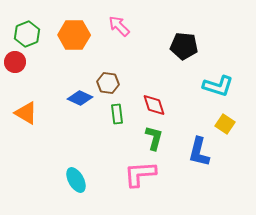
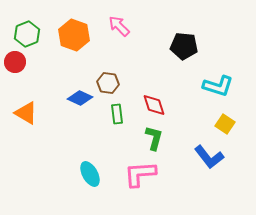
orange hexagon: rotated 20 degrees clockwise
blue L-shape: moved 10 px right, 5 px down; rotated 52 degrees counterclockwise
cyan ellipse: moved 14 px right, 6 px up
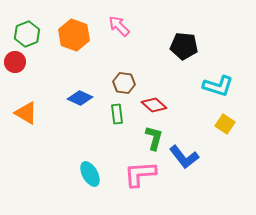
brown hexagon: moved 16 px right
red diamond: rotated 30 degrees counterclockwise
blue L-shape: moved 25 px left
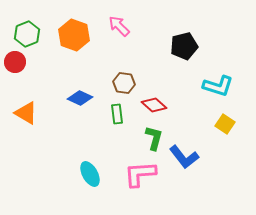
black pentagon: rotated 20 degrees counterclockwise
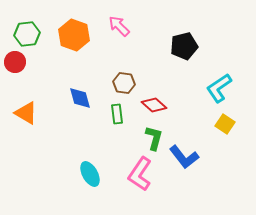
green hexagon: rotated 15 degrees clockwise
cyan L-shape: moved 1 px right, 2 px down; rotated 128 degrees clockwise
blue diamond: rotated 50 degrees clockwise
pink L-shape: rotated 52 degrees counterclockwise
